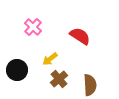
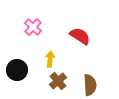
yellow arrow: rotated 133 degrees clockwise
brown cross: moved 1 px left, 2 px down
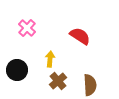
pink cross: moved 6 px left, 1 px down
